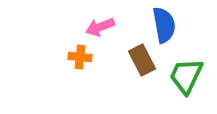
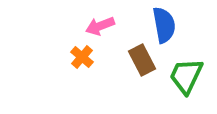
pink arrow: moved 1 px up
orange cross: moved 2 px right; rotated 35 degrees clockwise
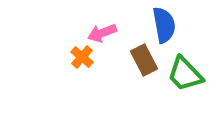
pink arrow: moved 2 px right, 7 px down
brown rectangle: moved 2 px right
green trapezoid: moved 1 px left, 2 px up; rotated 69 degrees counterclockwise
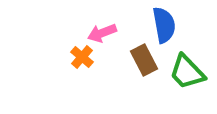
green trapezoid: moved 2 px right, 2 px up
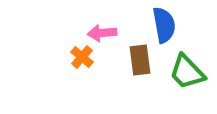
pink arrow: rotated 16 degrees clockwise
brown rectangle: moved 4 px left; rotated 20 degrees clockwise
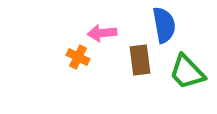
orange cross: moved 4 px left; rotated 15 degrees counterclockwise
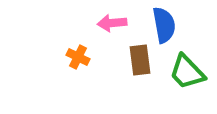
pink arrow: moved 10 px right, 10 px up
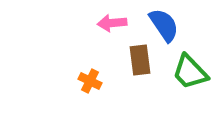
blue semicircle: rotated 24 degrees counterclockwise
orange cross: moved 12 px right, 24 px down
green trapezoid: moved 3 px right
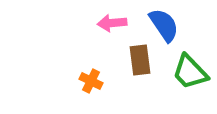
orange cross: moved 1 px right
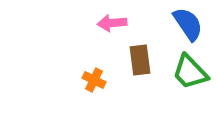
blue semicircle: moved 24 px right, 1 px up
orange cross: moved 3 px right, 1 px up
